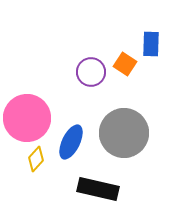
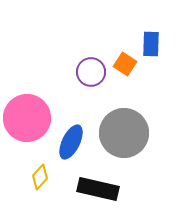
yellow diamond: moved 4 px right, 18 px down
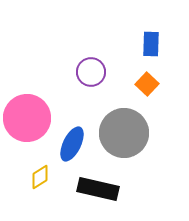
orange square: moved 22 px right, 20 px down; rotated 10 degrees clockwise
blue ellipse: moved 1 px right, 2 px down
yellow diamond: rotated 15 degrees clockwise
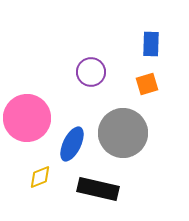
orange square: rotated 30 degrees clockwise
gray circle: moved 1 px left
yellow diamond: rotated 10 degrees clockwise
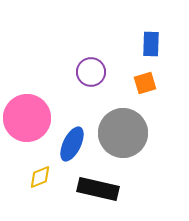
orange square: moved 2 px left, 1 px up
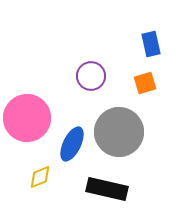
blue rectangle: rotated 15 degrees counterclockwise
purple circle: moved 4 px down
gray circle: moved 4 px left, 1 px up
black rectangle: moved 9 px right
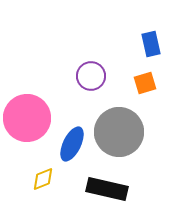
yellow diamond: moved 3 px right, 2 px down
